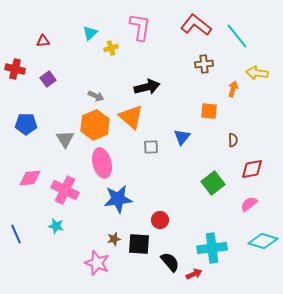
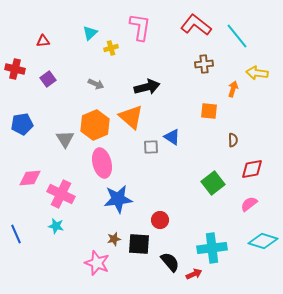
gray arrow: moved 12 px up
blue pentagon: moved 4 px left; rotated 10 degrees counterclockwise
blue triangle: moved 10 px left; rotated 36 degrees counterclockwise
pink cross: moved 4 px left, 4 px down
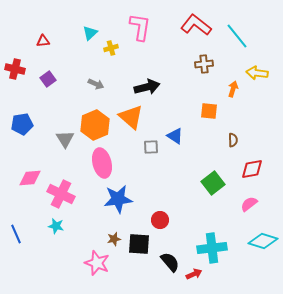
blue triangle: moved 3 px right, 1 px up
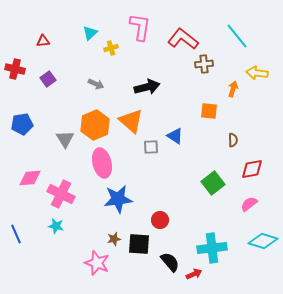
red L-shape: moved 13 px left, 14 px down
orange triangle: moved 4 px down
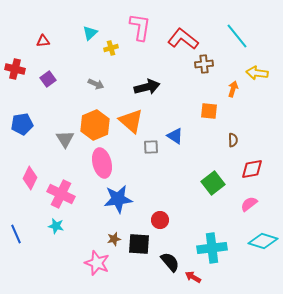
pink diamond: rotated 60 degrees counterclockwise
red arrow: moved 1 px left, 3 px down; rotated 126 degrees counterclockwise
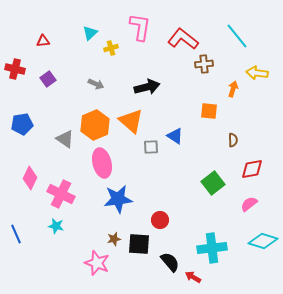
gray triangle: rotated 24 degrees counterclockwise
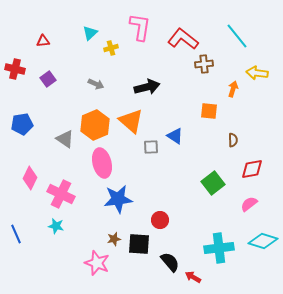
cyan cross: moved 7 px right
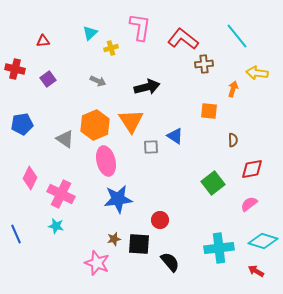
gray arrow: moved 2 px right, 3 px up
orange triangle: rotated 16 degrees clockwise
pink ellipse: moved 4 px right, 2 px up
red arrow: moved 63 px right, 6 px up
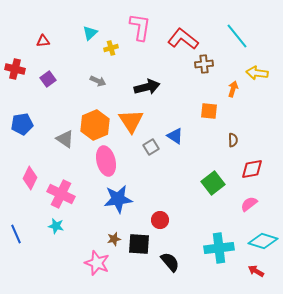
gray square: rotated 28 degrees counterclockwise
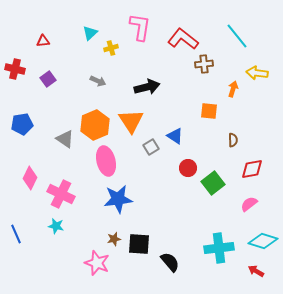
red circle: moved 28 px right, 52 px up
